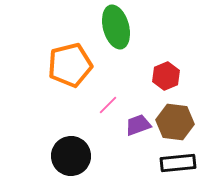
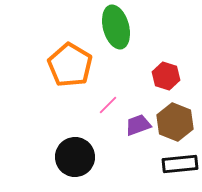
orange pentagon: rotated 27 degrees counterclockwise
red hexagon: rotated 20 degrees counterclockwise
brown hexagon: rotated 15 degrees clockwise
black circle: moved 4 px right, 1 px down
black rectangle: moved 2 px right, 1 px down
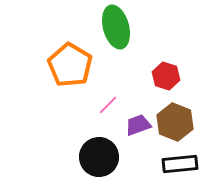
black circle: moved 24 px right
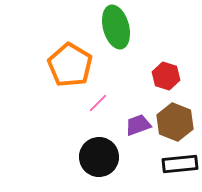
pink line: moved 10 px left, 2 px up
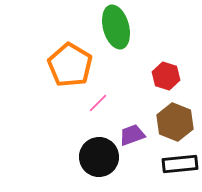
purple trapezoid: moved 6 px left, 10 px down
